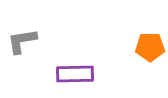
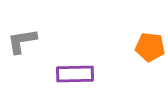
orange pentagon: rotated 8 degrees clockwise
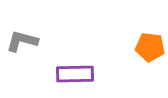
gray L-shape: rotated 24 degrees clockwise
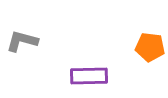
purple rectangle: moved 14 px right, 2 px down
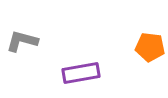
purple rectangle: moved 8 px left, 3 px up; rotated 9 degrees counterclockwise
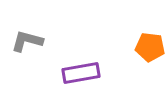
gray L-shape: moved 5 px right
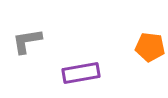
gray L-shape: rotated 24 degrees counterclockwise
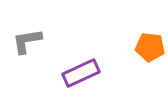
purple rectangle: rotated 15 degrees counterclockwise
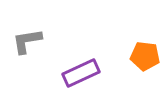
orange pentagon: moved 5 px left, 9 px down
